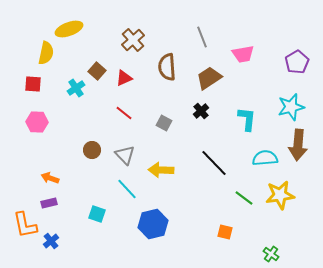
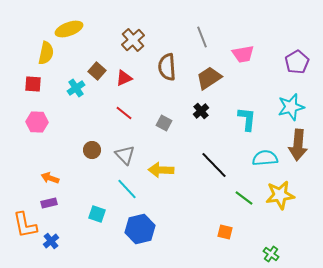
black line: moved 2 px down
blue hexagon: moved 13 px left, 5 px down
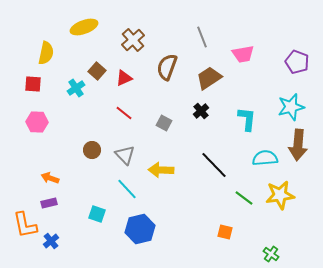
yellow ellipse: moved 15 px right, 2 px up
purple pentagon: rotated 20 degrees counterclockwise
brown semicircle: rotated 24 degrees clockwise
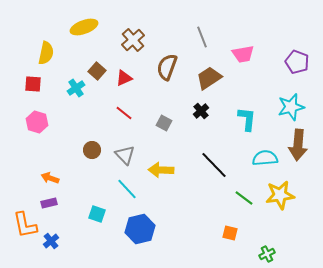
pink hexagon: rotated 15 degrees clockwise
orange square: moved 5 px right, 1 px down
green cross: moved 4 px left; rotated 28 degrees clockwise
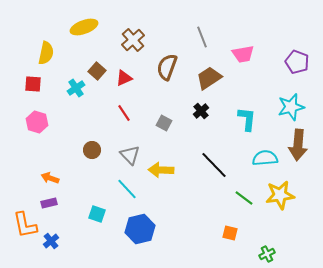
red line: rotated 18 degrees clockwise
gray triangle: moved 5 px right
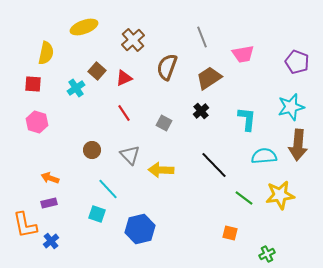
cyan semicircle: moved 1 px left, 2 px up
cyan line: moved 19 px left
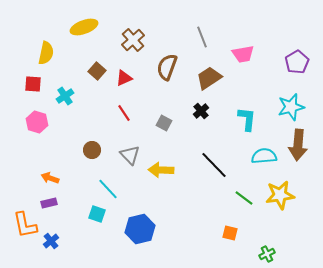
purple pentagon: rotated 20 degrees clockwise
cyan cross: moved 11 px left, 8 px down
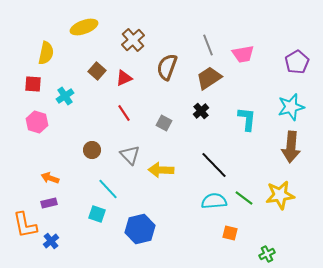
gray line: moved 6 px right, 8 px down
brown arrow: moved 7 px left, 2 px down
cyan semicircle: moved 50 px left, 45 px down
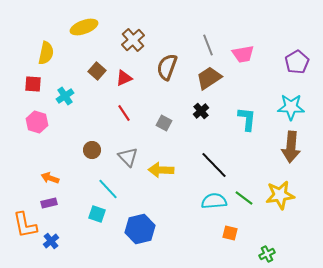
cyan star: rotated 16 degrees clockwise
gray triangle: moved 2 px left, 2 px down
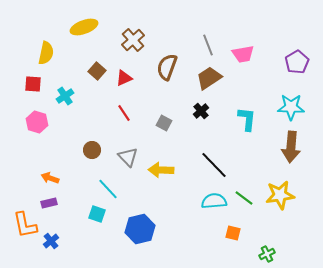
orange square: moved 3 px right
